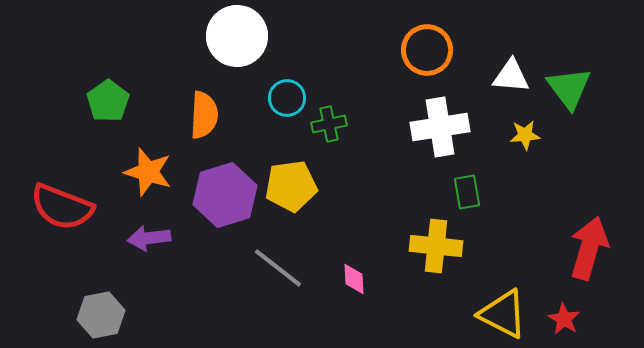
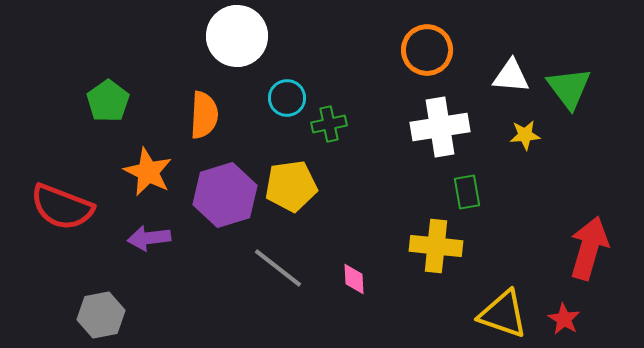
orange star: rotated 9 degrees clockwise
yellow triangle: rotated 8 degrees counterclockwise
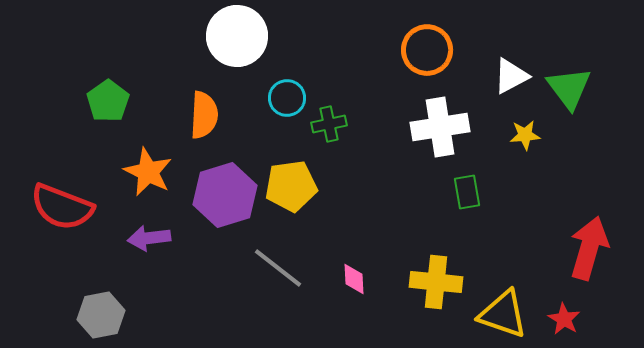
white triangle: rotated 33 degrees counterclockwise
yellow cross: moved 36 px down
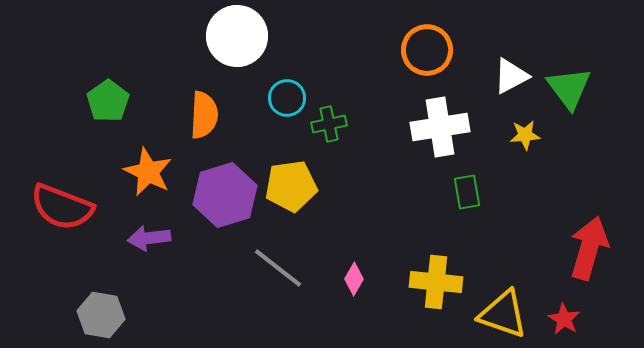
pink diamond: rotated 32 degrees clockwise
gray hexagon: rotated 21 degrees clockwise
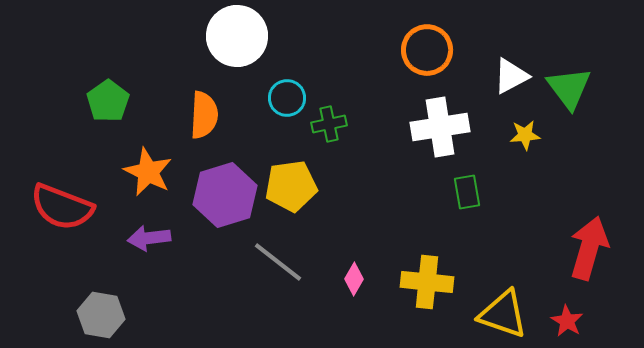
gray line: moved 6 px up
yellow cross: moved 9 px left
red star: moved 3 px right, 2 px down
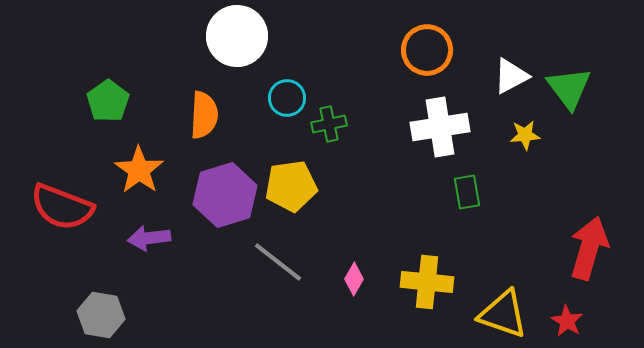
orange star: moved 9 px left, 2 px up; rotated 9 degrees clockwise
